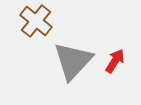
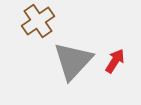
brown cross: moved 2 px right; rotated 16 degrees clockwise
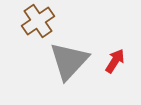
gray triangle: moved 4 px left
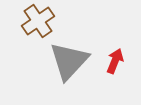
red arrow: rotated 10 degrees counterclockwise
